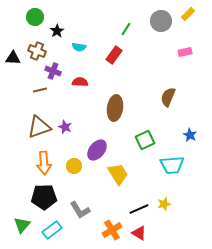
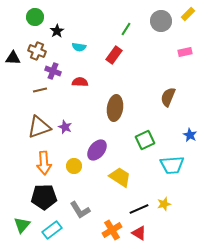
yellow trapezoid: moved 2 px right, 3 px down; rotated 25 degrees counterclockwise
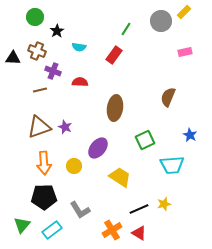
yellow rectangle: moved 4 px left, 2 px up
purple ellipse: moved 1 px right, 2 px up
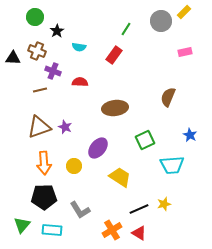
brown ellipse: rotated 75 degrees clockwise
cyan rectangle: rotated 42 degrees clockwise
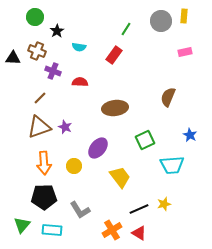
yellow rectangle: moved 4 px down; rotated 40 degrees counterclockwise
brown line: moved 8 px down; rotated 32 degrees counterclockwise
yellow trapezoid: rotated 20 degrees clockwise
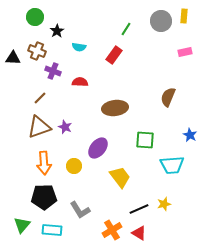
green square: rotated 30 degrees clockwise
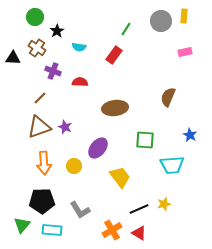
brown cross: moved 3 px up; rotated 12 degrees clockwise
black pentagon: moved 2 px left, 4 px down
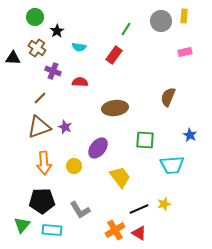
orange cross: moved 3 px right
